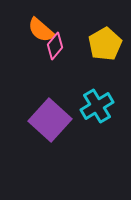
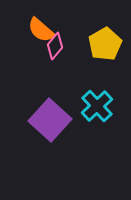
cyan cross: rotated 12 degrees counterclockwise
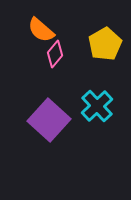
pink diamond: moved 8 px down
purple square: moved 1 px left
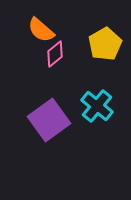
pink diamond: rotated 12 degrees clockwise
cyan cross: rotated 8 degrees counterclockwise
purple square: rotated 12 degrees clockwise
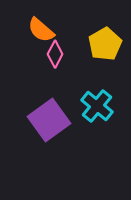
pink diamond: rotated 24 degrees counterclockwise
